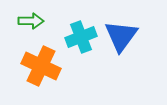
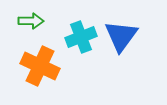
orange cross: moved 1 px left
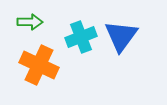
green arrow: moved 1 px left, 1 px down
orange cross: moved 1 px left, 1 px up
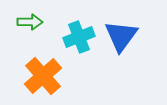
cyan cross: moved 2 px left
orange cross: moved 4 px right, 11 px down; rotated 24 degrees clockwise
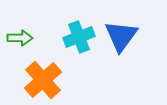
green arrow: moved 10 px left, 16 px down
orange cross: moved 4 px down
